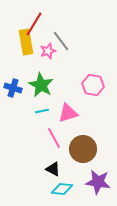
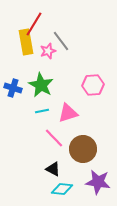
pink hexagon: rotated 15 degrees counterclockwise
pink line: rotated 15 degrees counterclockwise
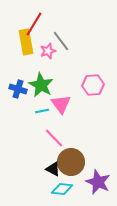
blue cross: moved 5 px right, 1 px down
pink triangle: moved 7 px left, 9 px up; rotated 50 degrees counterclockwise
brown circle: moved 12 px left, 13 px down
purple star: rotated 15 degrees clockwise
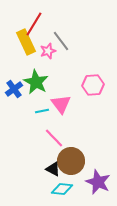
yellow rectangle: rotated 15 degrees counterclockwise
green star: moved 5 px left, 3 px up
blue cross: moved 4 px left; rotated 36 degrees clockwise
brown circle: moved 1 px up
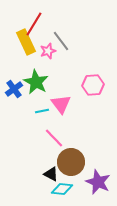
brown circle: moved 1 px down
black triangle: moved 2 px left, 5 px down
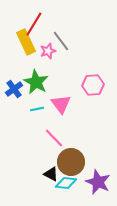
cyan line: moved 5 px left, 2 px up
cyan diamond: moved 4 px right, 6 px up
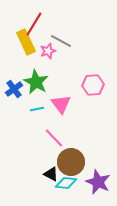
gray line: rotated 25 degrees counterclockwise
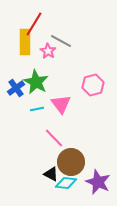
yellow rectangle: moved 1 px left; rotated 25 degrees clockwise
pink star: rotated 21 degrees counterclockwise
pink hexagon: rotated 10 degrees counterclockwise
blue cross: moved 2 px right, 1 px up
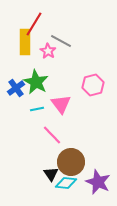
pink line: moved 2 px left, 3 px up
black triangle: rotated 28 degrees clockwise
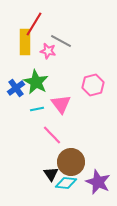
pink star: rotated 21 degrees counterclockwise
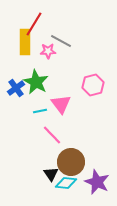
pink star: rotated 14 degrees counterclockwise
cyan line: moved 3 px right, 2 px down
purple star: moved 1 px left
